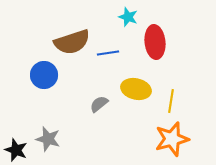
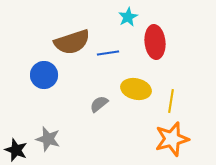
cyan star: rotated 24 degrees clockwise
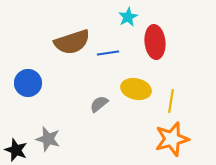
blue circle: moved 16 px left, 8 px down
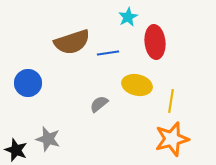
yellow ellipse: moved 1 px right, 4 px up
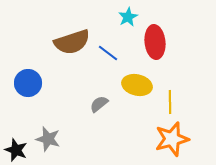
blue line: rotated 45 degrees clockwise
yellow line: moved 1 px left, 1 px down; rotated 10 degrees counterclockwise
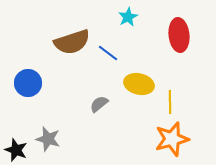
red ellipse: moved 24 px right, 7 px up
yellow ellipse: moved 2 px right, 1 px up
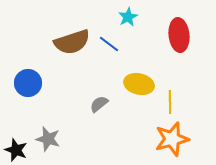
blue line: moved 1 px right, 9 px up
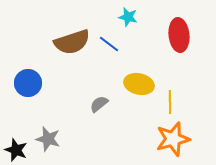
cyan star: rotated 30 degrees counterclockwise
orange star: moved 1 px right
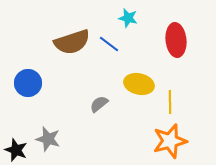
cyan star: moved 1 px down
red ellipse: moved 3 px left, 5 px down
orange star: moved 3 px left, 2 px down
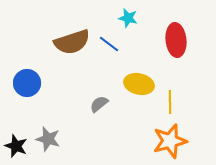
blue circle: moved 1 px left
black star: moved 4 px up
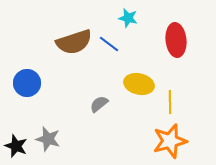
brown semicircle: moved 2 px right
